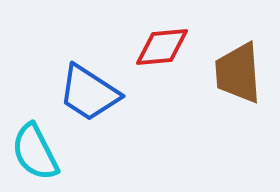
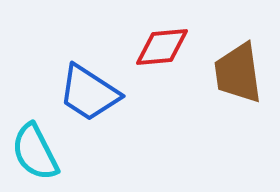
brown trapezoid: rotated 4 degrees counterclockwise
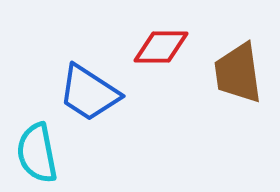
red diamond: moved 1 px left; rotated 6 degrees clockwise
cyan semicircle: moved 2 px right, 1 px down; rotated 16 degrees clockwise
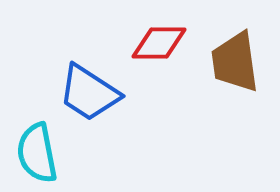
red diamond: moved 2 px left, 4 px up
brown trapezoid: moved 3 px left, 11 px up
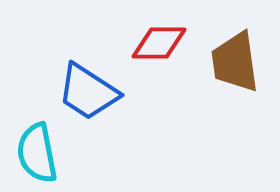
blue trapezoid: moved 1 px left, 1 px up
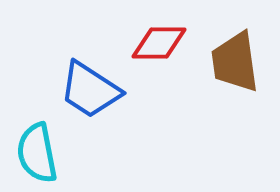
blue trapezoid: moved 2 px right, 2 px up
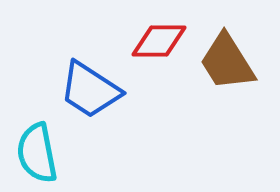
red diamond: moved 2 px up
brown trapezoid: moved 8 px left; rotated 24 degrees counterclockwise
